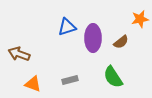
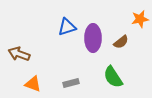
gray rectangle: moved 1 px right, 3 px down
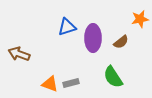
orange triangle: moved 17 px right
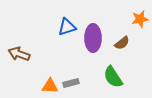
brown semicircle: moved 1 px right, 1 px down
orange triangle: moved 2 px down; rotated 18 degrees counterclockwise
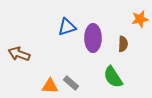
brown semicircle: moved 1 px right, 1 px down; rotated 49 degrees counterclockwise
gray rectangle: rotated 56 degrees clockwise
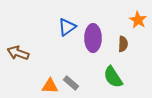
orange star: moved 2 px left, 1 px down; rotated 30 degrees counterclockwise
blue triangle: rotated 18 degrees counterclockwise
brown arrow: moved 1 px left, 1 px up
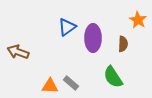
brown arrow: moved 1 px up
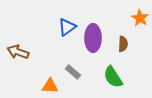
orange star: moved 2 px right, 2 px up
gray rectangle: moved 2 px right, 11 px up
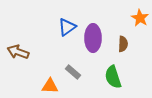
green semicircle: rotated 15 degrees clockwise
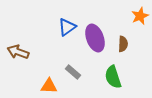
orange star: moved 2 px up; rotated 18 degrees clockwise
purple ellipse: moved 2 px right; rotated 20 degrees counterclockwise
orange triangle: moved 1 px left
